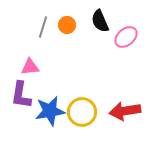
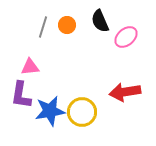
red arrow: moved 19 px up
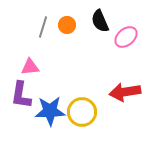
blue star: rotated 8 degrees clockwise
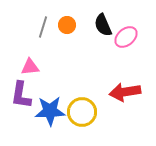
black semicircle: moved 3 px right, 4 px down
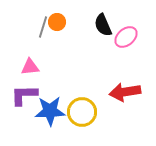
orange circle: moved 10 px left, 3 px up
purple L-shape: moved 3 px right; rotated 80 degrees clockwise
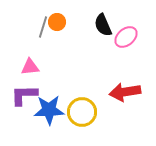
blue star: moved 1 px left, 1 px up
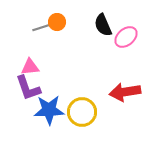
gray line: rotated 55 degrees clockwise
purple L-shape: moved 4 px right, 7 px up; rotated 108 degrees counterclockwise
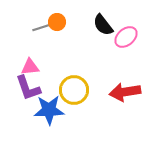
black semicircle: rotated 15 degrees counterclockwise
yellow circle: moved 8 px left, 22 px up
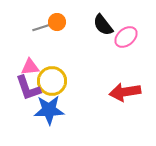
yellow circle: moved 22 px left, 9 px up
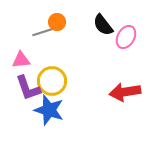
gray line: moved 5 px down
pink ellipse: rotated 20 degrees counterclockwise
pink triangle: moved 9 px left, 7 px up
blue star: rotated 20 degrees clockwise
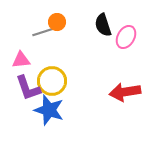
black semicircle: rotated 20 degrees clockwise
